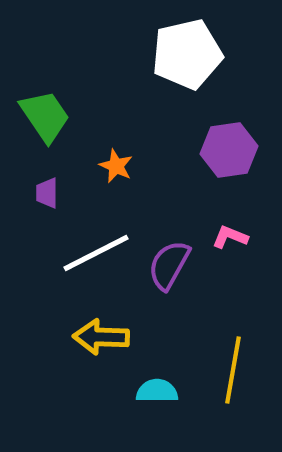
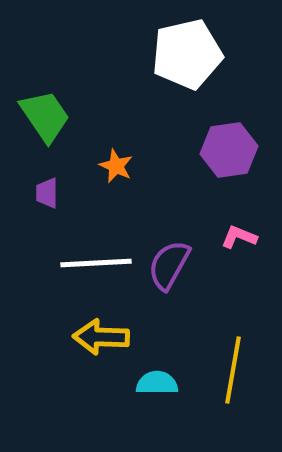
pink L-shape: moved 9 px right
white line: moved 10 px down; rotated 24 degrees clockwise
cyan semicircle: moved 8 px up
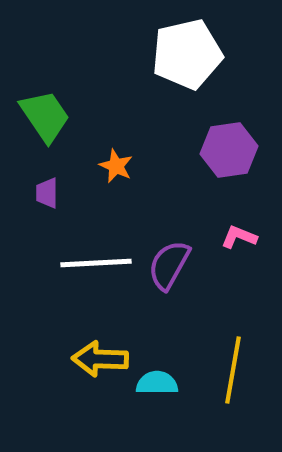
yellow arrow: moved 1 px left, 22 px down
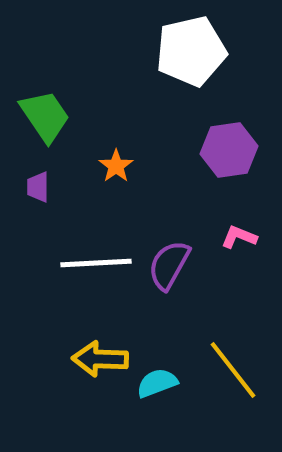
white pentagon: moved 4 px right, 3 px up
orange star: rotated 12 degrees clockwise
purple trapezoid: moved 9 px left, 6 px up
yellow line: rotated 48 degrees counterclockwise
cyan semicircle: rotated 21 degrees counterclockwise
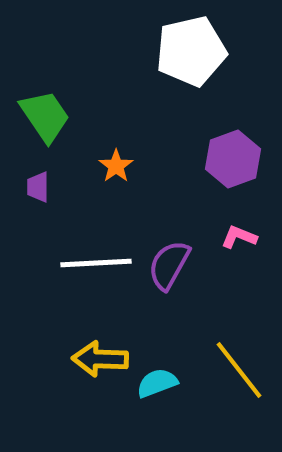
purple hexagon: moved 4 px right, 9 px down; rotated 12 degrees counterclockwise
yellow line: moved 6 px right
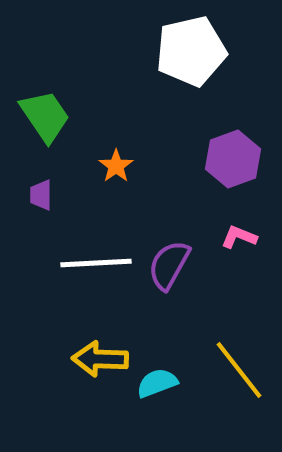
purple trapezoid: moved 3 px right, 8 px down
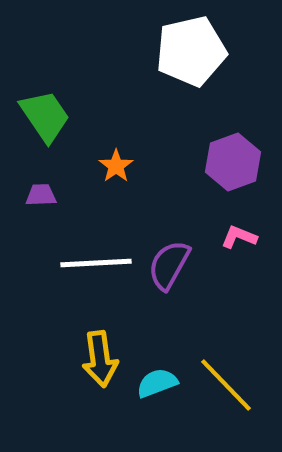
purple hexagon: moved 3 px down
purple trapezoid: rotated 88 degrees clockwise
yellow arrow: rotated 100 degrees counterclockwise
yellow line: moved 13 px left, 15 px down; rotated 6 degrees counterclockwise
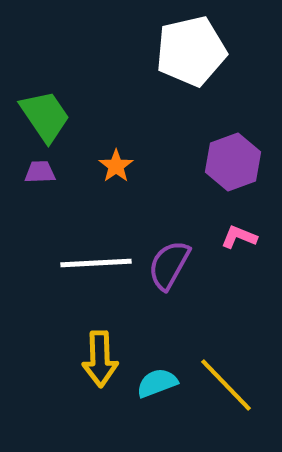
purple trapezoid: moved 1 px left, 23 px up
yellow arrow: rotated 6 degrees clockwise
